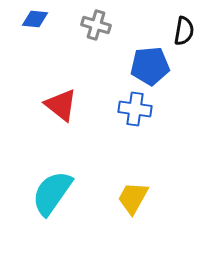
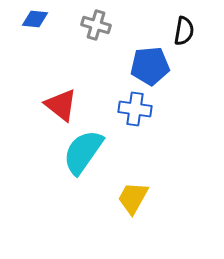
cyan semicircle: moved 31 px right, 41 px up
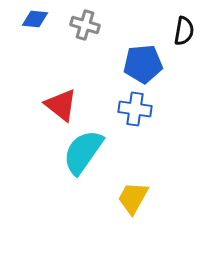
gray cross: moved 11 px left
blue pentagon: moved 7 px left, 2 px up
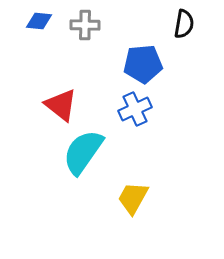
blue diamond: moved 4 px right, 2 px down
gray cross: rotated 16 degrees counterclockwise
black semicircle: moved 7 px up
blue cross: rotated 32 degrees counterclockwise
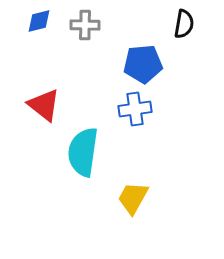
blue diamond: rotated 20 degrees counterclockwise
red triangle: moved 17 px left
blue cross: rotated 16 degrees clockwise
cyan semicircle: rotated 27 degrees counterclockwise
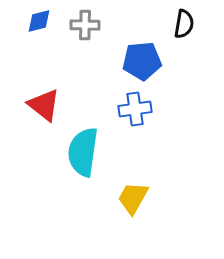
blue pentagon: moved 1 px left, 3 px up
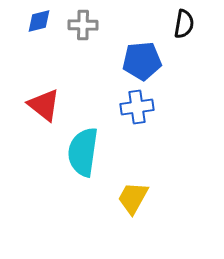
gray cross: moved 2 px left
blue cross: moved 2 px right, 2 px up
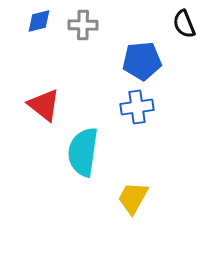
black semicircle: rotated 148 degrees clockwise
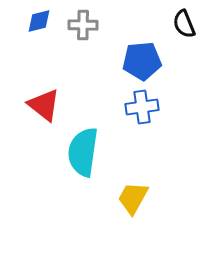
blue cross: moved 5 px right
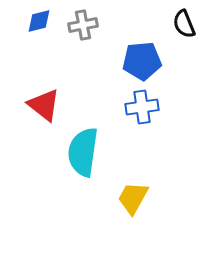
gray cross: rotated 12 degrees counterclockwise
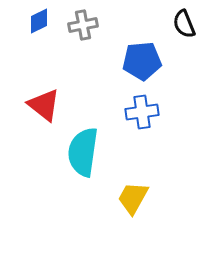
blue diamond: rotated 12 degrees counterclockwise
blue cross: moved 5 px down
